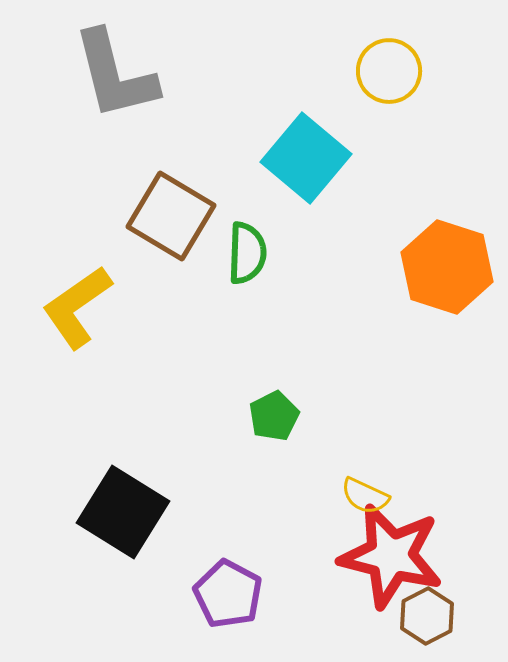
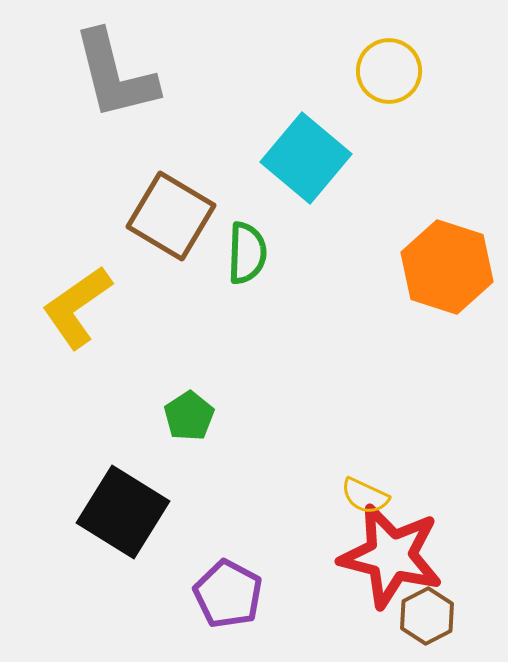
green pentagon: moved 85 px left; rotated 6 degrees counterclockwise
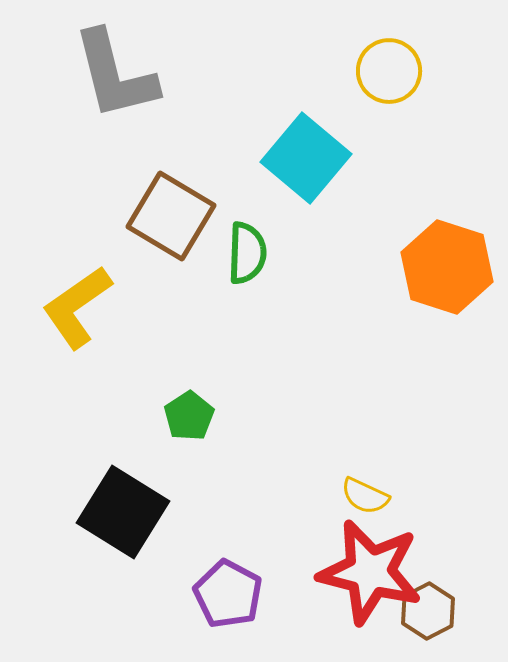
red star: moved 21 px left, 16 px down
brown hexagon: moved 1 px right, 5 px up
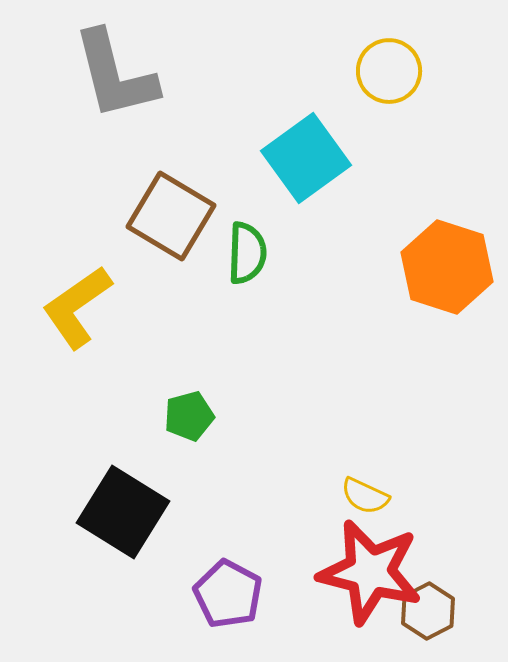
cyan square: rotated 14 degrees clockwise
green pentagon: rotated 18 degrees clockwise
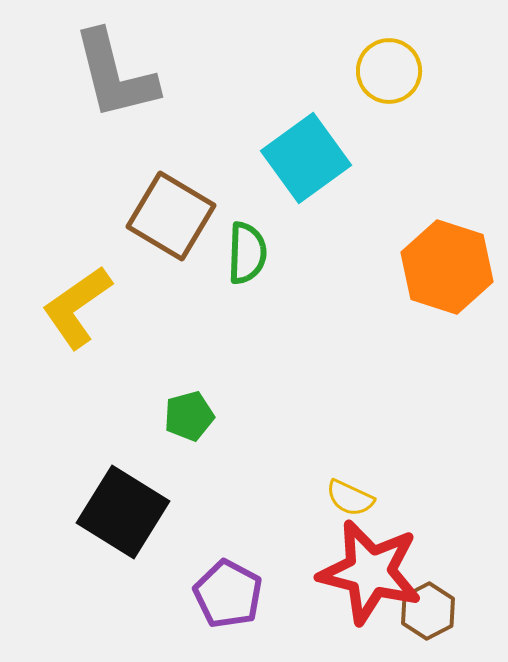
yellow semicircle: moved 15 px left, 2 px down
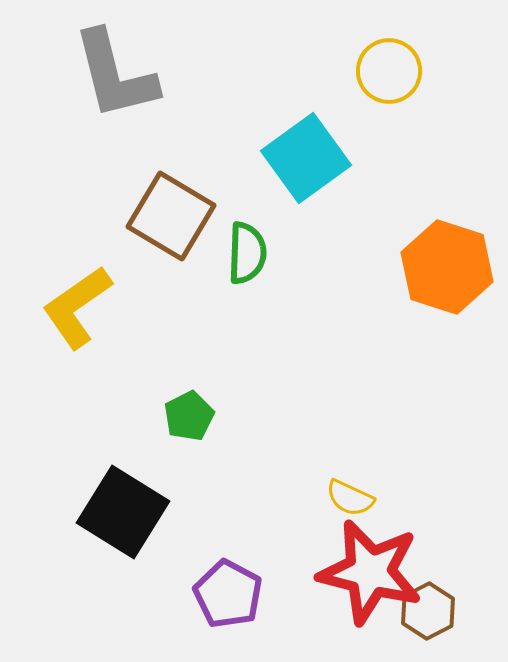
green pentagon: rotated 12 degrees counterclockwise
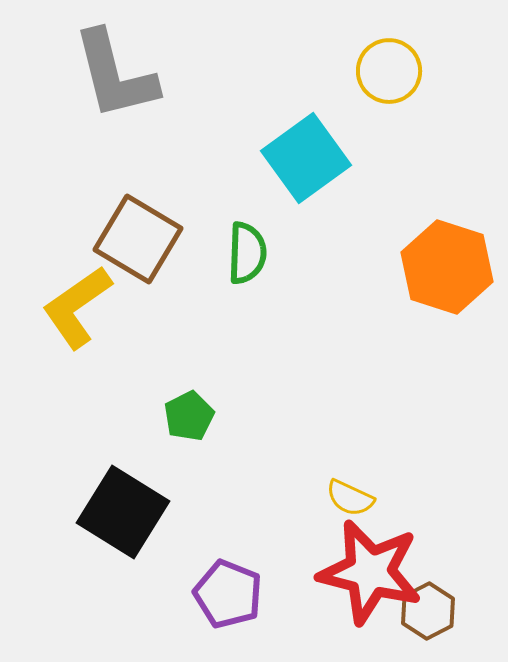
brown square: moved 33 px left, 23 px down
purple pentagon: rotated 6 degrees counterclockwise
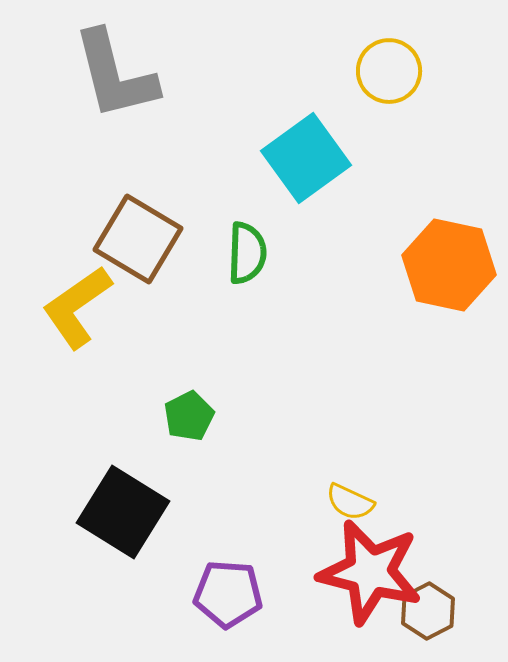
orange hexagon: moved 2 px right, 2 px up; rotated 6 degrees counterclockwise
yellow semicircle: moved 4 px down
purple pentagon: rotated 18 degrees counterclockwise
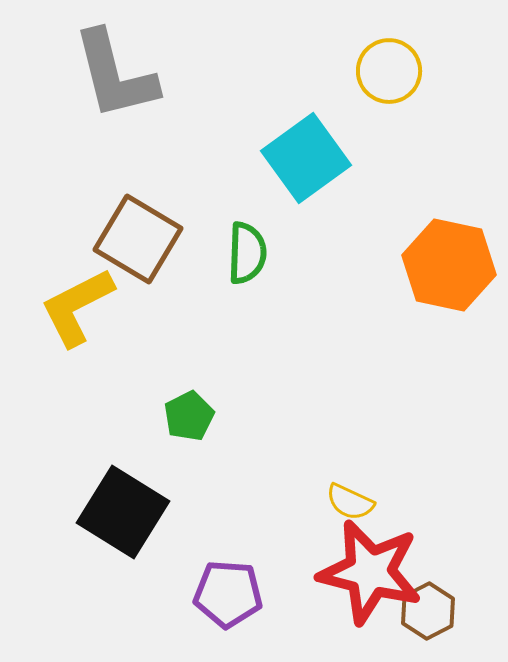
yellow L-shape: rotated 8 degrees clockwise
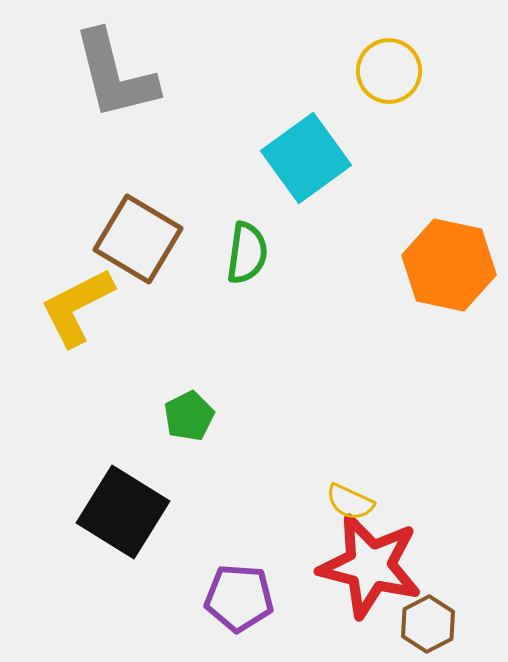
green semicircle: rotated 6 degrees clockwise
red star: moved 6 px up
purple pentagon: moved 11 px right, 4 px down
brown hexagon: moved 13 px down
